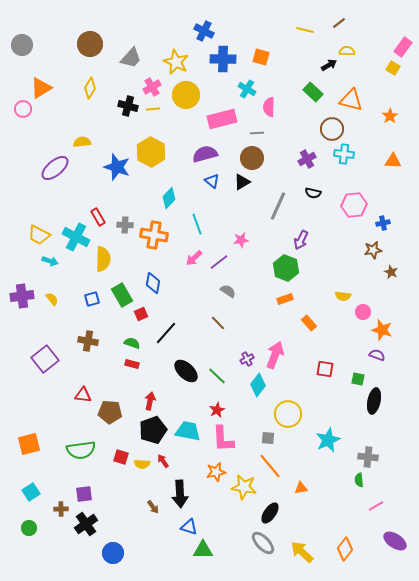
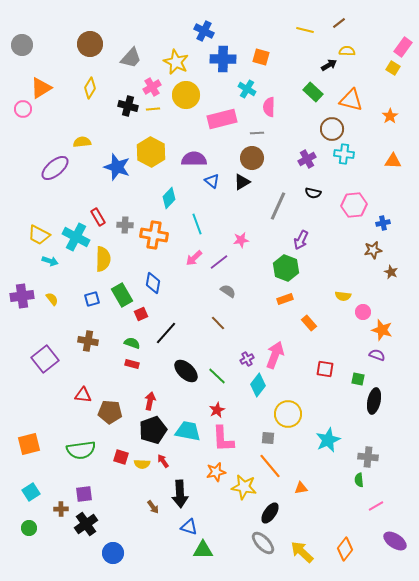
purple semicircle at (205, 154): moved 11 px left, 5 px down; rotated 15 degrees clockwise
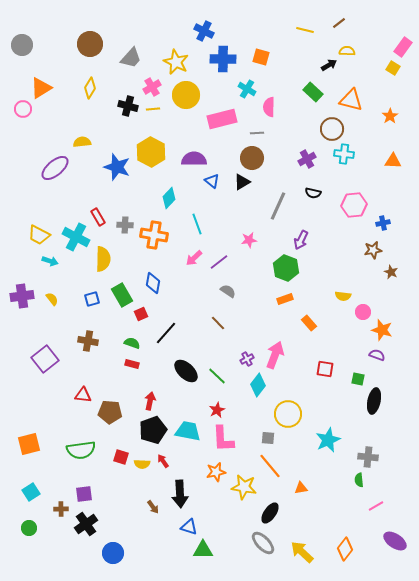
pink star at (241, 240): moved 8 px right
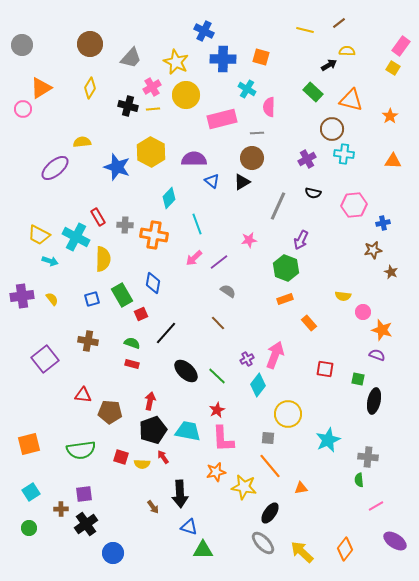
pink rectangle at (403, 47): moved 2 px left, 1 px up
red arrow at (163, 461): moved 4 px up
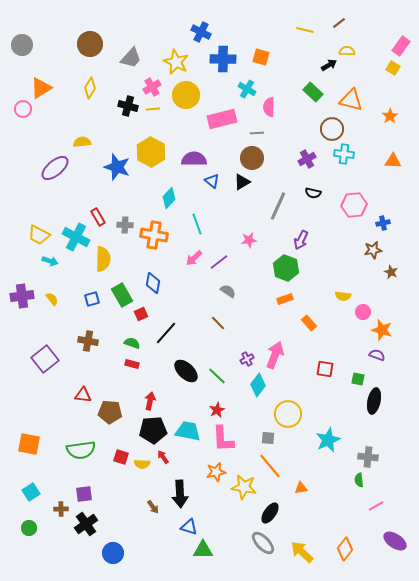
blue cross at (204, 31): moved 3 px left, 1 px down
black pentagon at (153, 430): rotated 16 degrees clockwise
orange square at (29, 444): rotated 25 degrees clockwise
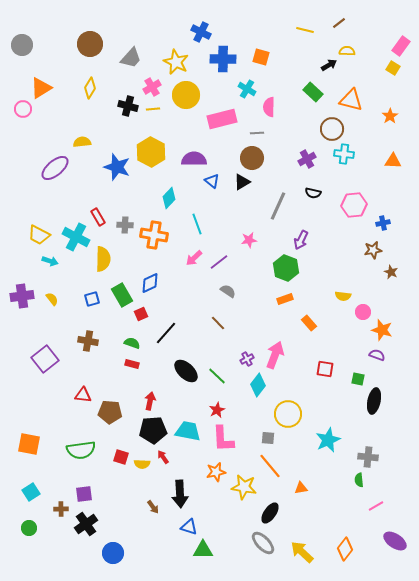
blue diamond at (153, 283): moved 3 px left; rotated 55 degrees clockwise
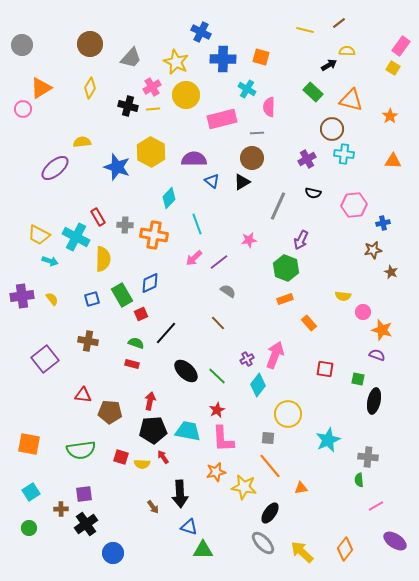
green semicircle at (132, 343): moved 4 px right
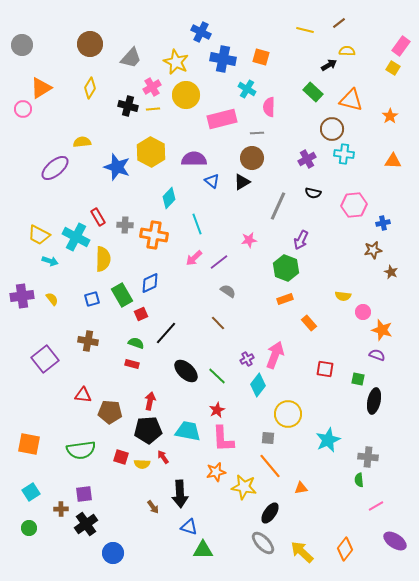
blue cross at (223, 59): rotated 10 degrees clockwise
black pentagon at (153, 430): moved 5 px left
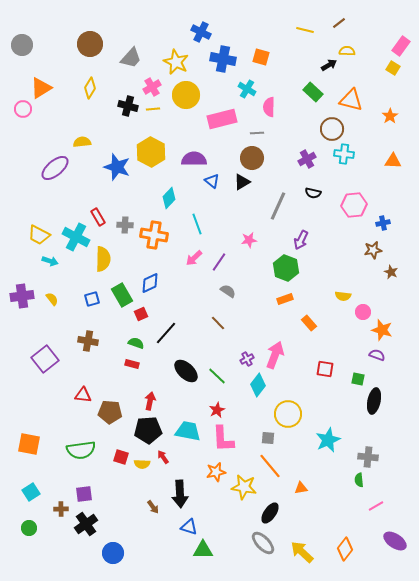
purple line at (219, 262): rotated 18 degrees counterclockwise
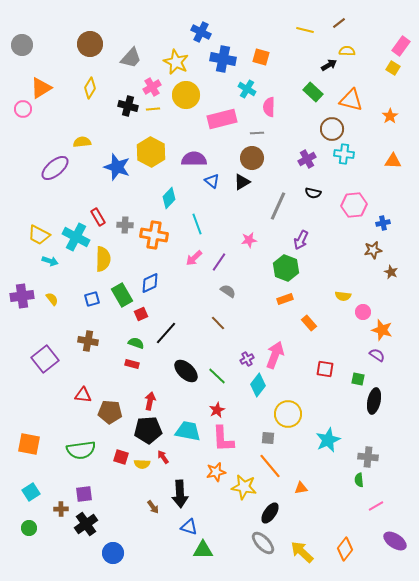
purple semicircle at (377, 355): rotated 14 degrees clockwise
